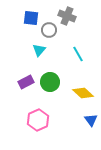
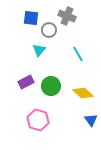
green circle: moved 1 px right, 4 px down
pink hexagon: rotated 20 degrees counterclockwise
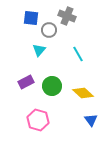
green circle: moved 1 px right
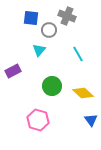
purple rectangle: moved 13 px left, 11 px up
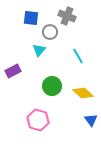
gray circle: moved 1 px right, 2 px down
cyan line: moved 2 px down
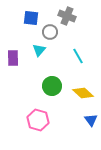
purple rectangle: moved 13 px up; rotated 63 degrees counterclockwise
